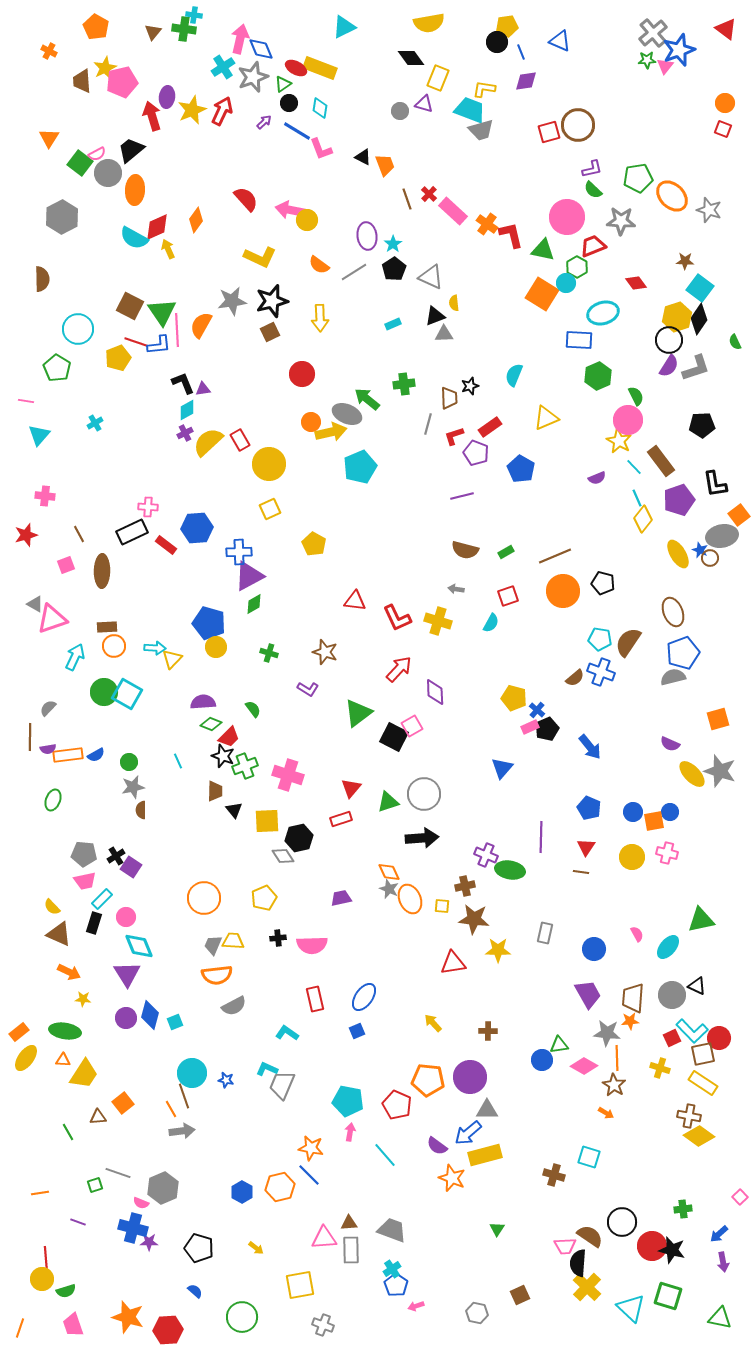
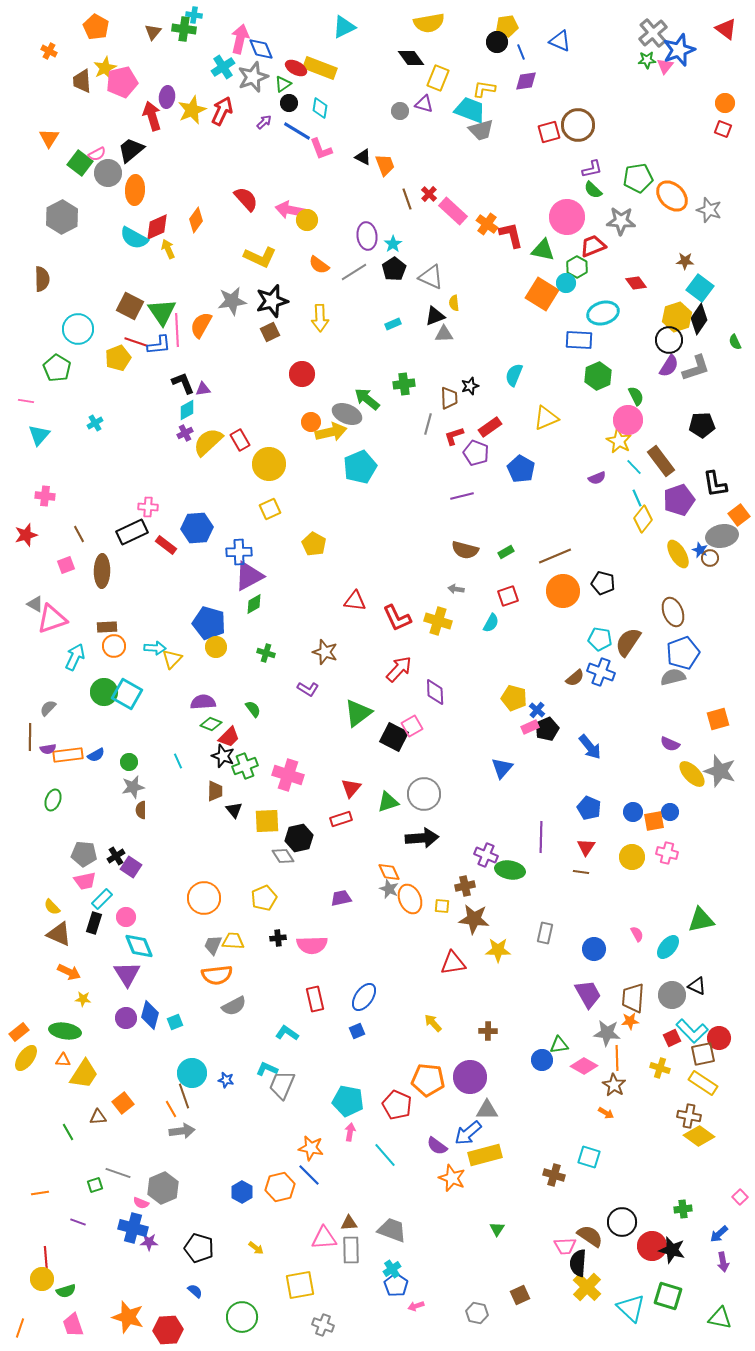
green cross at (269, 653): moved 3 px left
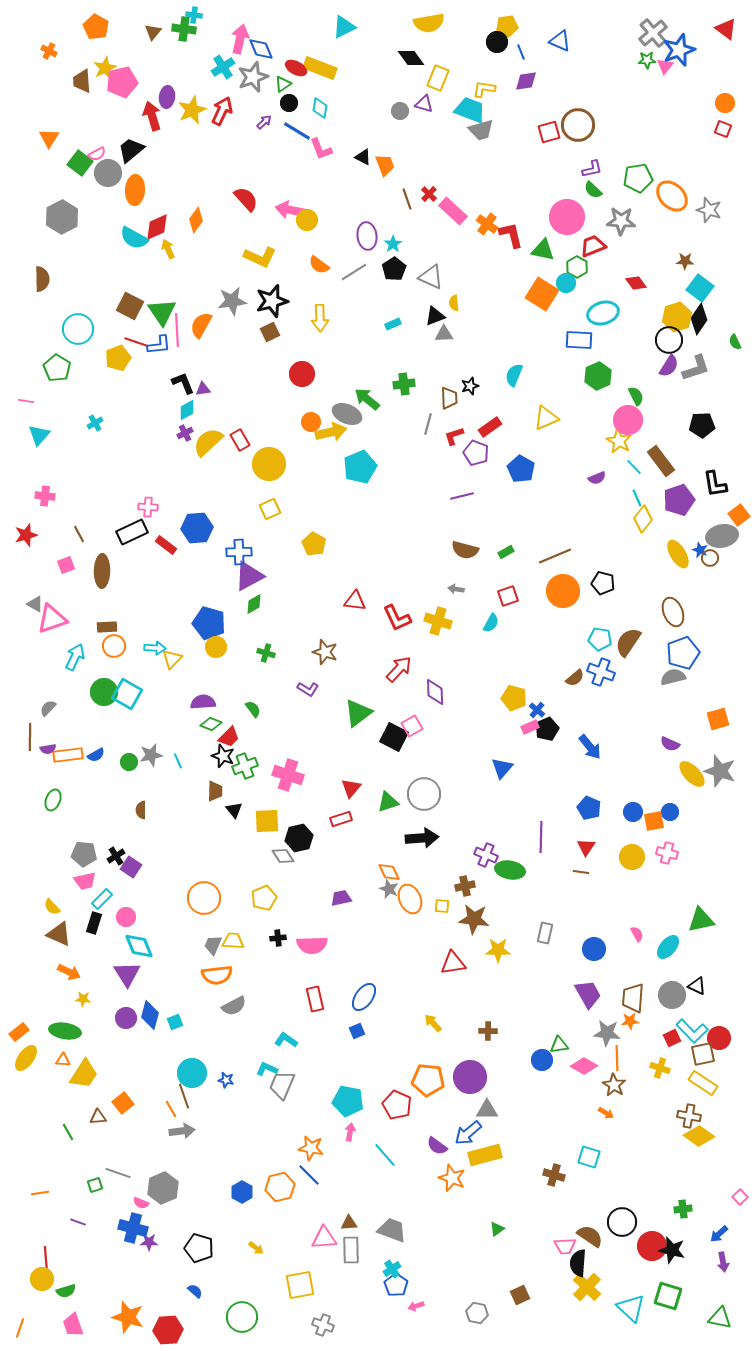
gray star at (133, 787): moved 18 px right, 32 px up
cyan L-shape at (287, 1033): moved 1 px left, 7 px down
green triangle at (497, 1229): rotated 21 degrees clockwise
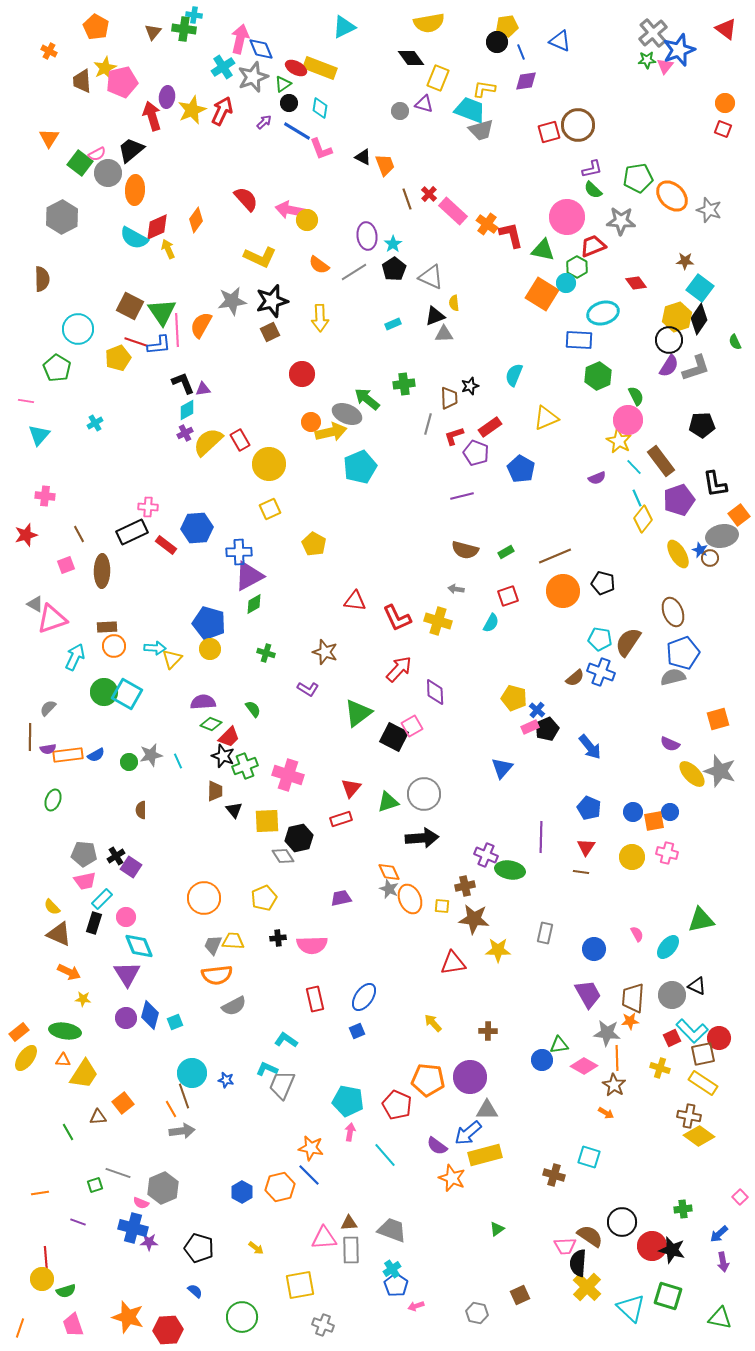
yellow circle at (216, 647): moved 6 px left, 2 px down
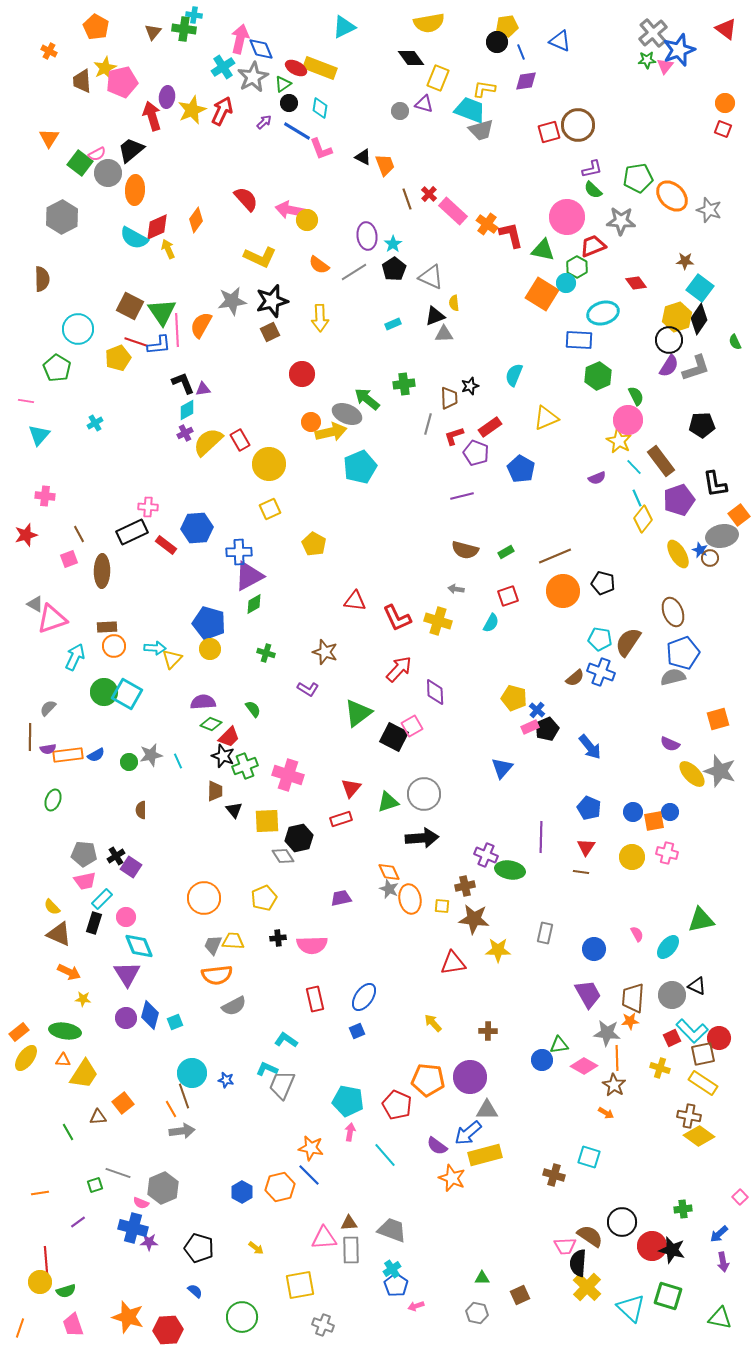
gray star at (253, 77): rotated 8 degrees counterclockwise
pink square at (66, 565): moved 3 px right, 6 px up
orange ellipse at (410, 899): rotated 12 degrees clockwise
purple line at (78, 1222): rotated 56 degrees counterclockwise
green triangle at (497, 1229): moved 15 px left, 49 px down; rotated 35 degrees clockwise
yellow circle at (42, 1279): moved 2 px left, 3 px down
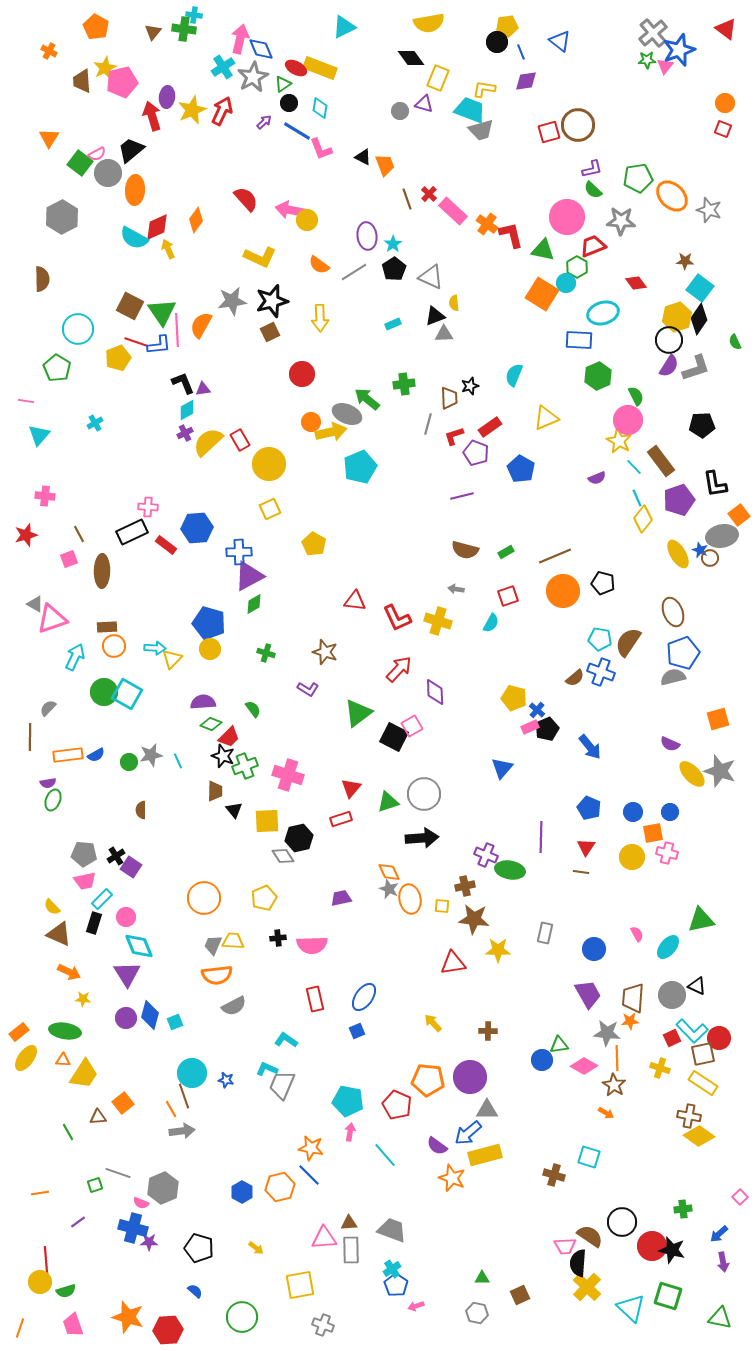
blue triangle at (560, 41): rotated 15 degrees clockwise
purple semicircle at (48, 749): moved 34 px down
orange square at (654, 821): moved 1 px left, 12 px down
